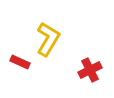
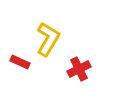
red cross: moved 11 px left, 1 px up
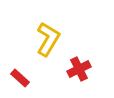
red rectangle: moved 16 px down; rotated 18 degrees clockwise
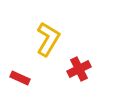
red rectangle: rotated 18 degrees counterclockwise
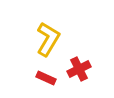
red rectangle: moved 26 px right
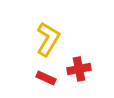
red cross: rotated 15 degrees clockwise
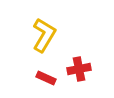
yellow L-shape: moved 4 px left, 4 px up
